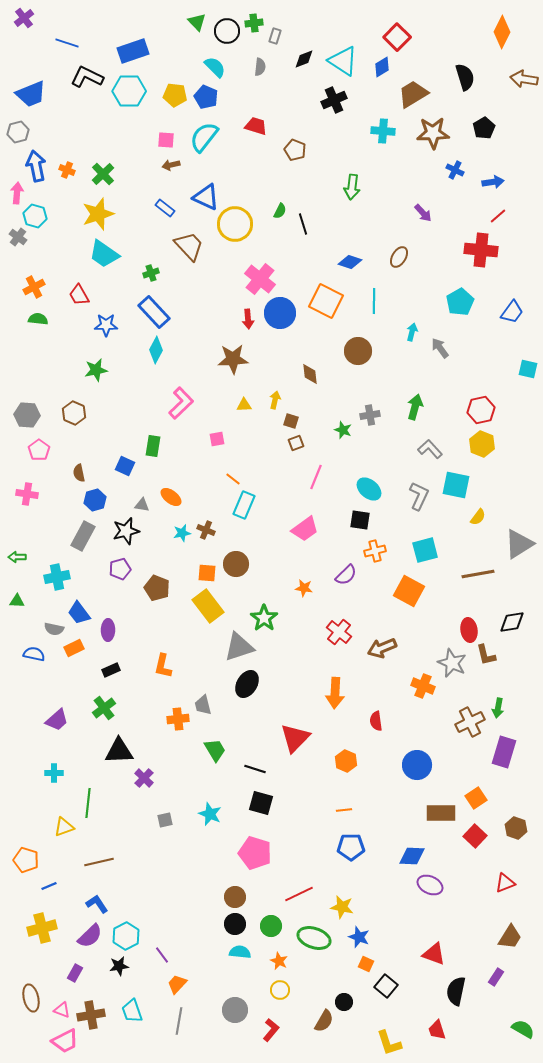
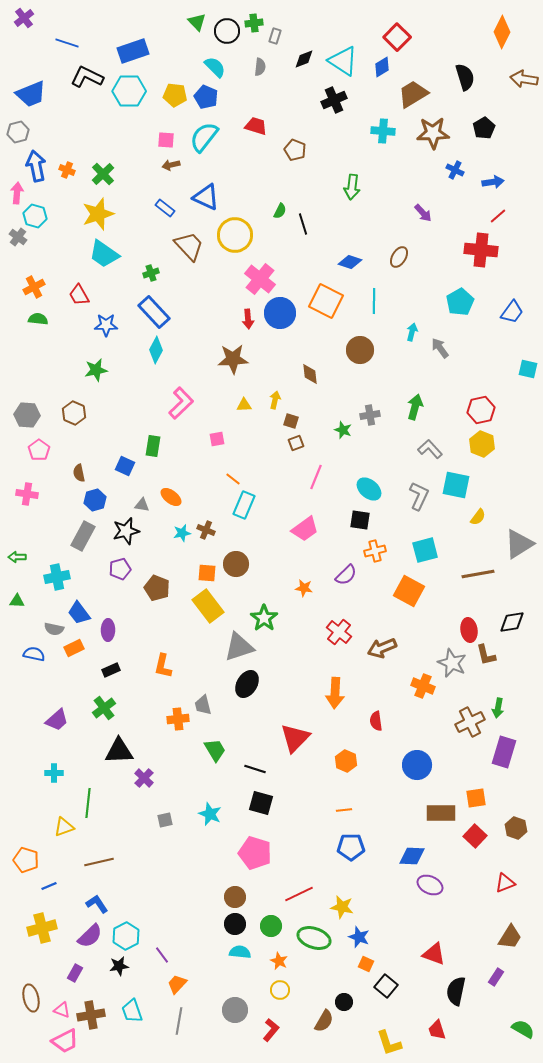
yellow circle at (235, 224): moved 11 px down
brown circle at (358, 351): moved 2 px right, 1 px up
orange square at (476, 798): rotated 25 degrees clockwise
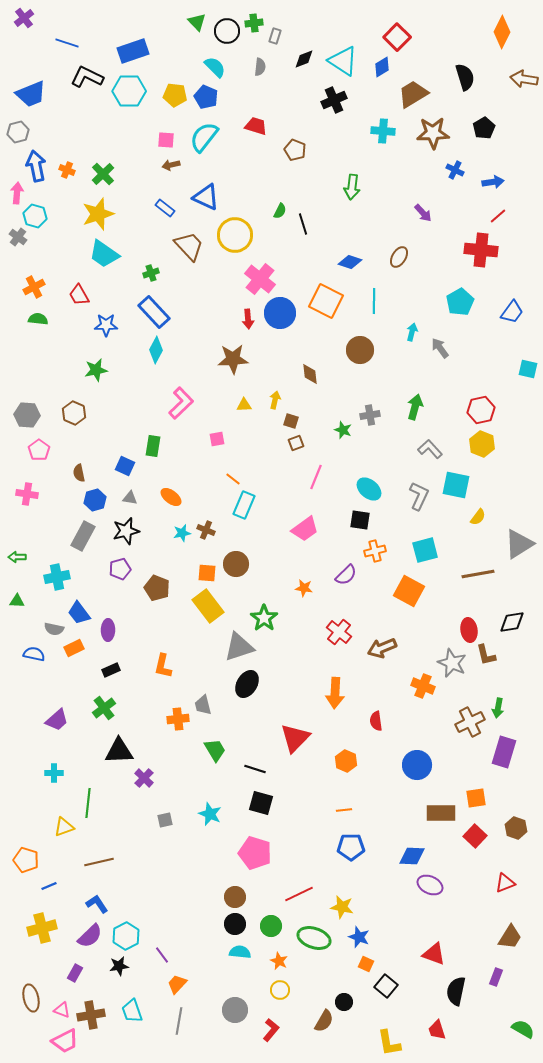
gray triangle at (142, 505): moved 12 px left, 7 px up
purple rectangle at (496, 977): rotated 12 degrees counterclockwise
yellow L-shape at (389, 1043): rotated 8 degrees clockwise
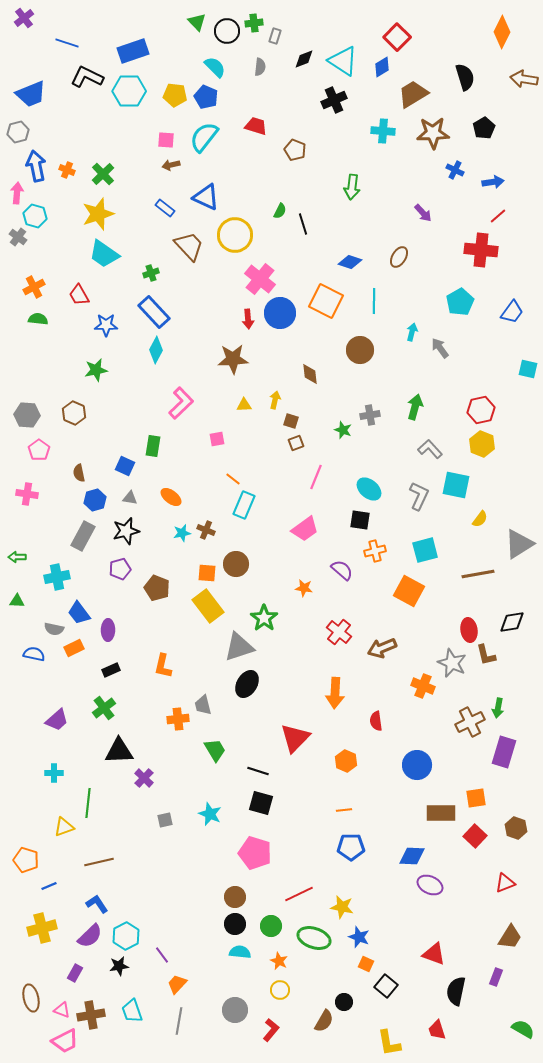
yellow semicircle at (478, 517): moved 2 px right, 2 px down
purple semicircle at (346, 575): moved 4 px left, 5 px up; rotated 95 degrees counterclockwise
black line at (255, 769): moved 3 px right, 2 px down
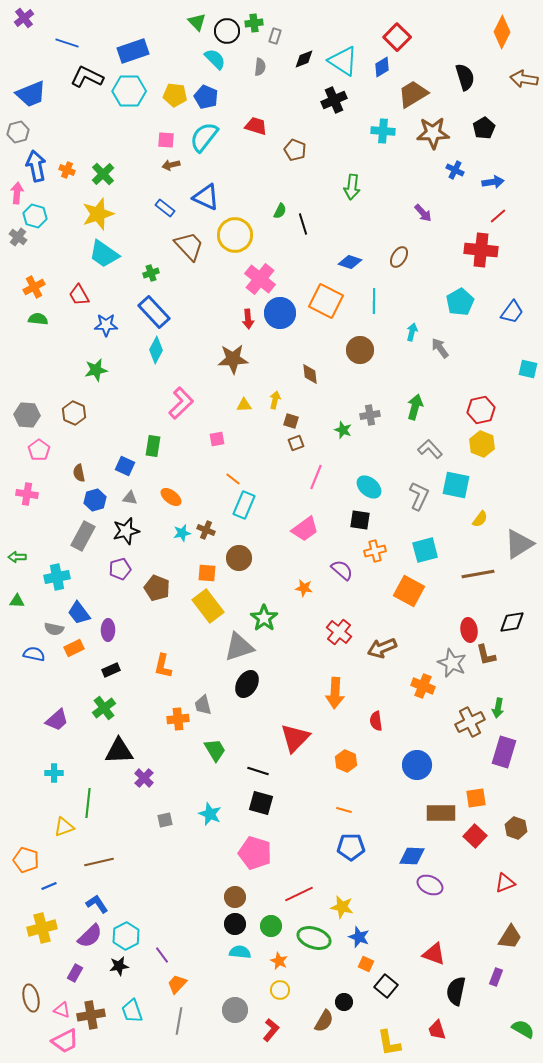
cyan semicircle at (215, 67): moved 8 px up
cyan ellipse at (369, 489): moved 2 px up
brown circle at (236, 564): moved 3 px right, 6 px up
orange line at (344, 810): rotated 21 degrees clockwise
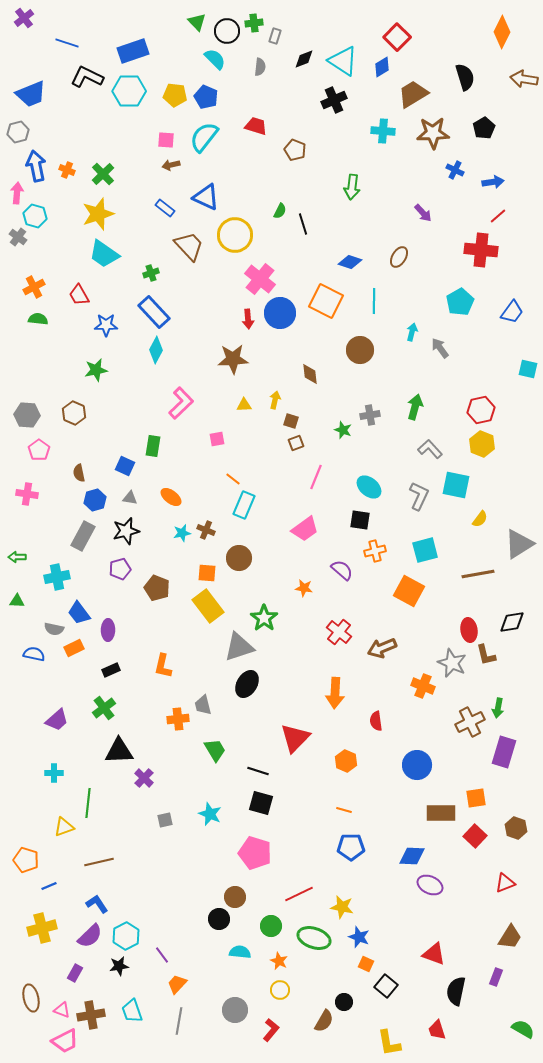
black circle at (235, 924): moved 16 px left, 5 px up
